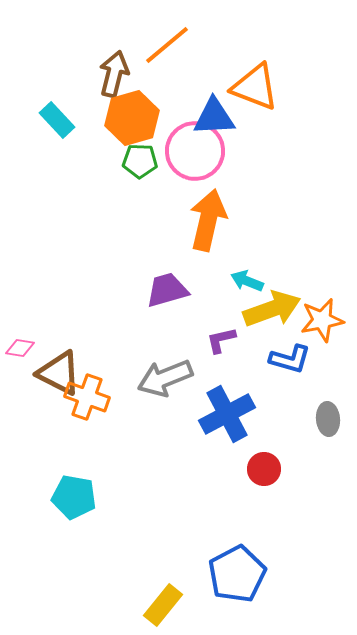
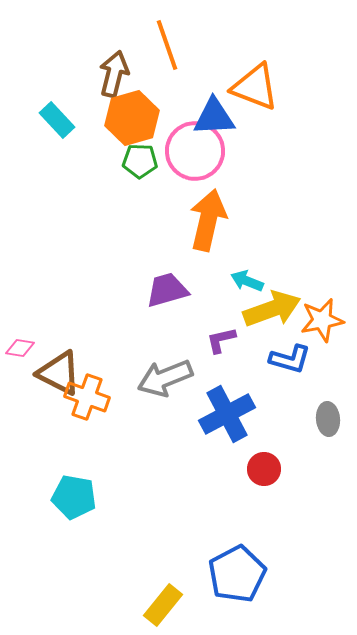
orange line: rotated 69 degrees counterclockwise
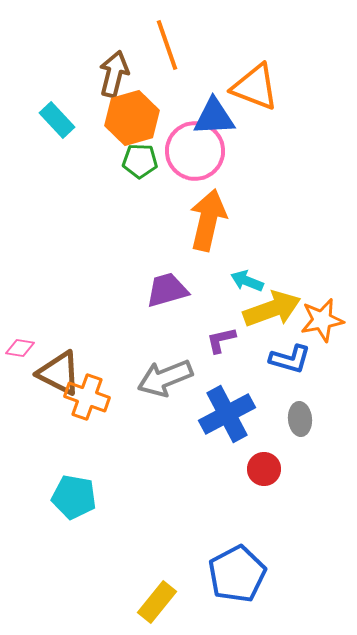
gray ellipse: moved 28 px left
yellow rectangle: moved 6 px left, 3 px up
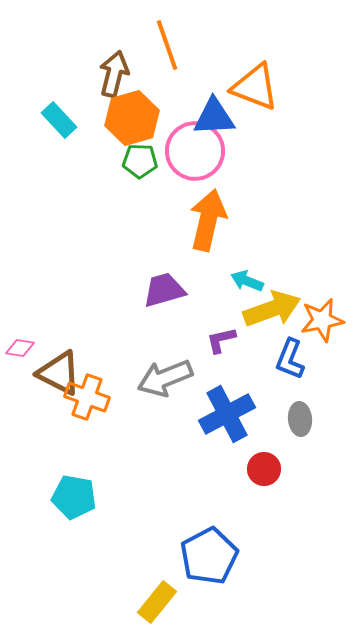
cyan rectangle: moved 2 px right
purple trapezoid: moved 3 px left
blue L-shape: rotated 96 degrees clockwise
blue pentagon: moved 28 px left, 18 px up
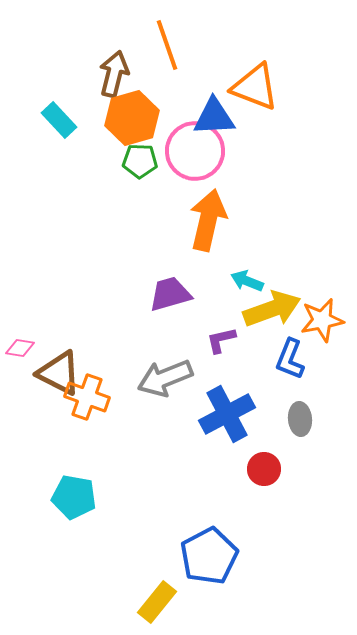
purple trapezoid: moved 6 px right, 4 px down
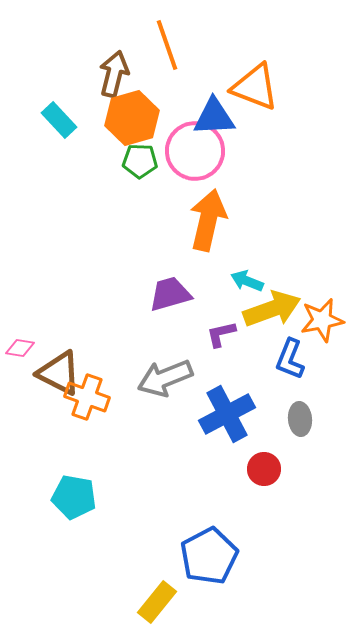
purple L-shape: moved 6 px up
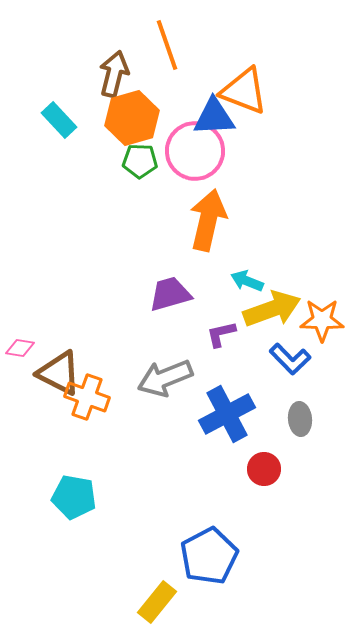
orange triangle: moved 11 px left, 4 px down
orange star: rotated 12 degrees clockwise
blue L-shape: rotated 66 degrees counterclockwise
